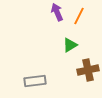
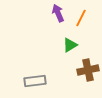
purple arrow: moved 1 px right, 1 px down
orange line: moved 2 px right, 2 px down
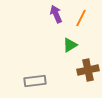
purple arrow: moved 2 px left, 1 px down
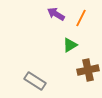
purple arrow: rotated 36 degrees counterclockwise
gray rectangle: rotated 40 degrees clockwise
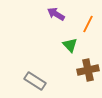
orange line: moved 7 px right, 6 px down
green triangle: rotated 42 degrees counterclockwise
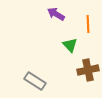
orange line: rotated 30 degrees counterclockwise
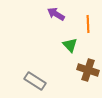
brown cross: rotated 30 degrees clockwise
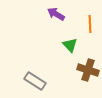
orange line: moved 2 px right
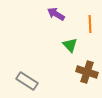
brown cross: moved 1 px left, 2 px down
gray rectangle: moved 8 px left
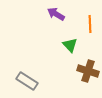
brown cross: moved 1 px right, 1 px up
